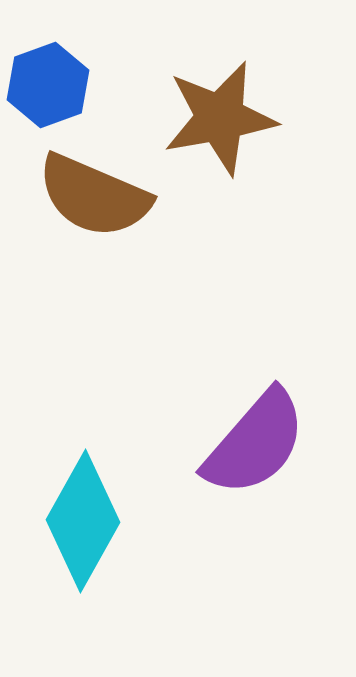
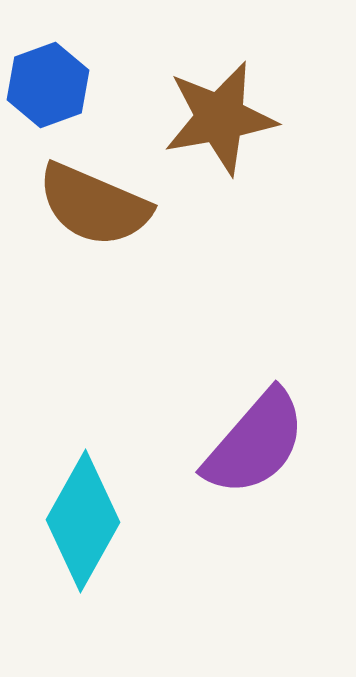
brown semicircle: moved 9 px down
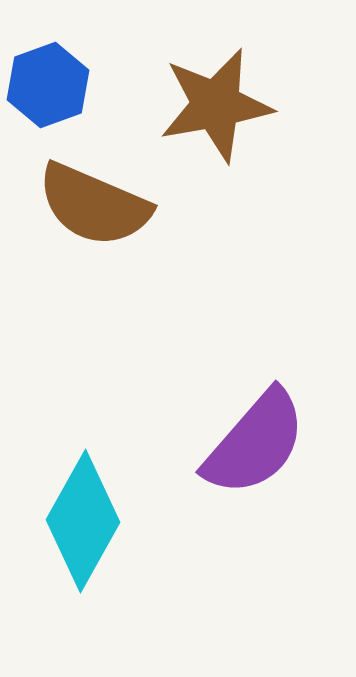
brown star: moved 4 px left, 13 px up
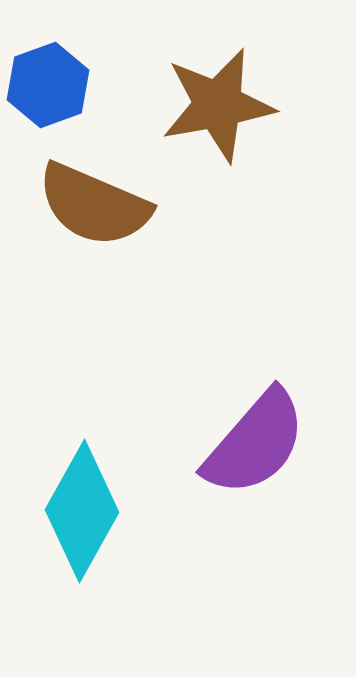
brown star: moved 2 px right
cyan diamond: moved 1 px left, 10 px up
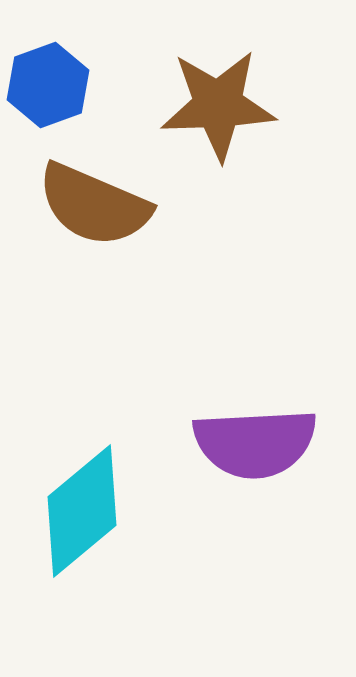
brown star: rotated 8 degrees clockwise
purple semicircle: rotated 46 degrees clockwise
cyan diamond: rotated 21 degrees clockwise
